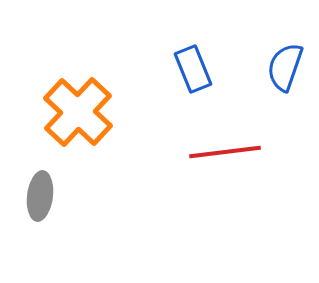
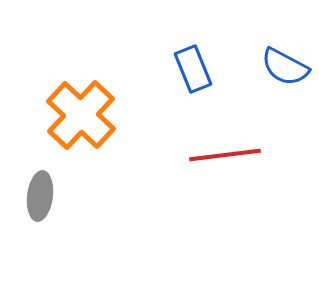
blue semicircle: rotated 81 degrees counterclockwise
orange cross: moved 3 px right, 3 px down
red line: moved 3 px down
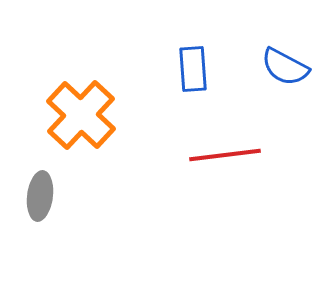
blue rectangle: rotated 18 degrees clockwise
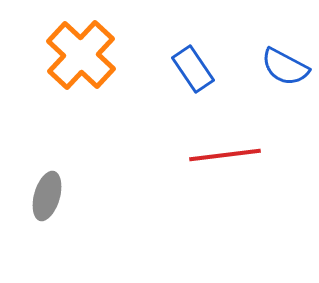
blue rectangle: rotated 30 degrees counterclockwise
orange cross: moved 60 px up
gray ellipse: moved 7 px right; rotated 9 degrees clockwise
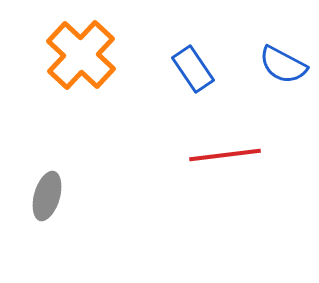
blue semicircle: moved 2 px left, 2 px up
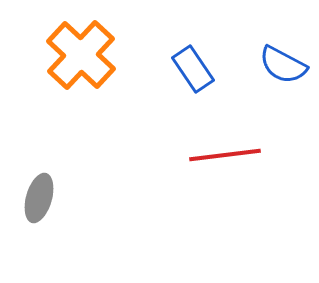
gray ellipse: moved 8 px left, 2 px down
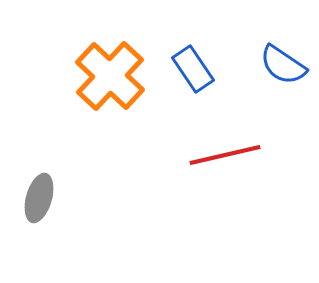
orange cross: moved 29 px right, 21 px down
blue semicircle: rotated 6 degrees clockwise
red line: rotated 6 degrees counterclockwise
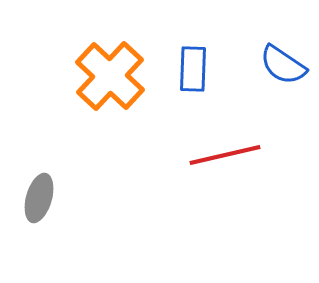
blue rectangle: rotated 36 degrees clockwise
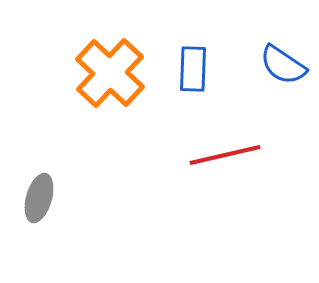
orange cross: moved 3 px up
